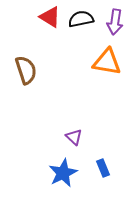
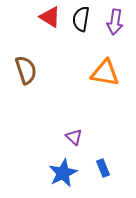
black semicircle: rotated 70 degrees counterclockwise
orange triangle: moved 2 px left, 11 px down
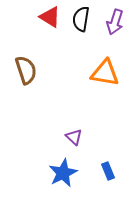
purple arrow: rotated 10 degrees clockwise
blue rectangle: moved 5 px right, 3 px down
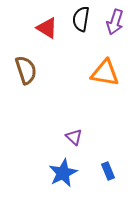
red triangle: moved 3 px left, 11 px down
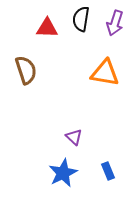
purple arrow: moved 1 px down
red triangle: rotated 30 degrees counterclockwise
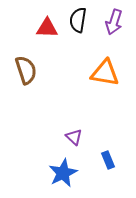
black semicircle: moved 3 px left, 1 px down
purple arrow: moved 1 px left, 1 px up
blue rectangle: moved 11 px up
